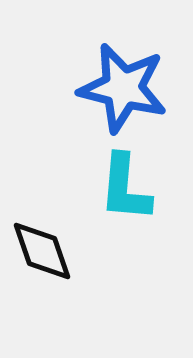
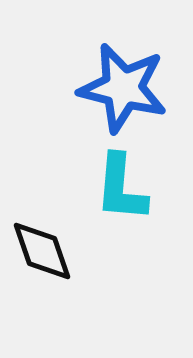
cyan L-shape: moved 4 px left
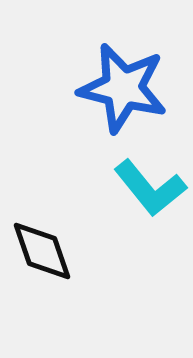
cyan L-shape: moved 29 px right; rotated 44 degrees counterclockwise
